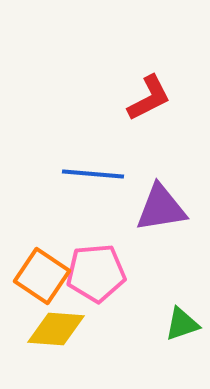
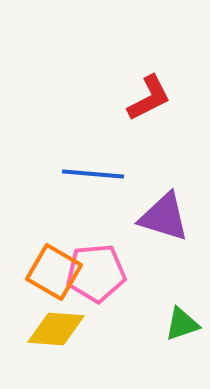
purple triangle: moved 3 px right, 9 px down; rotated 26 degrees clockwise
orange square: moved 12 px right, 4 px up; rotated 4 degrees counterclockwise
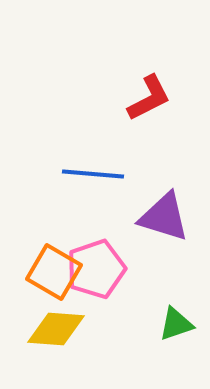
pink pentagon: moved 4 px up; rotated 14 degrees counterclockwise
green triangle: moved 6 px left
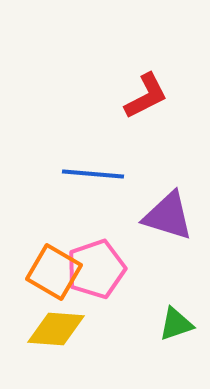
red L-shape: moved 3 px left, 2 px up
purple triangle: moved 4 px right, 1 px up
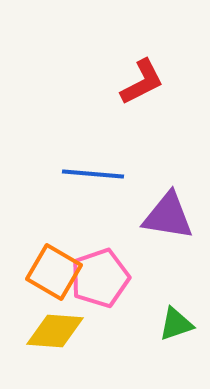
red L-shape: moved 4 px left, 14 px up
purple triangle: rotated 8 degrees counterclockwise
pink pentagon: moved 4 px right, 9 px down
yellow diamond: moved 1 px left, 2 px down
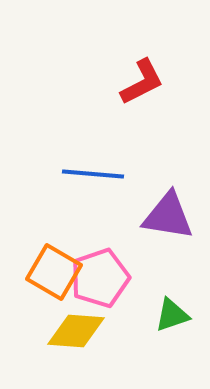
green triangle: moved 4 px left, 9 px up
yellow diamond: moved 21 px right
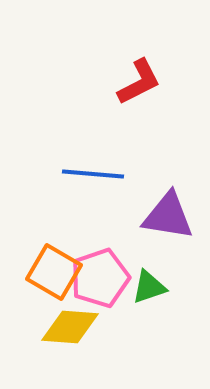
red L-shape: moved 3 px left
green triangle: moved 23 px left, 28 px up
yellow diamond: moved 6 px left, 4 px up
